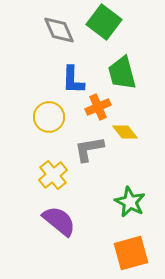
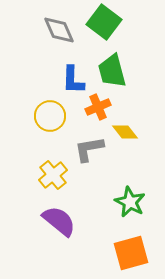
green trapezoid: moved 10 px left, 2 px up
yellow circle: moved 1 px right, 1 px up
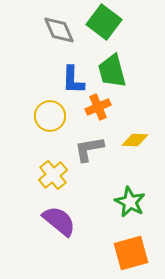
yellow diamond: moved 10 px right, 8 px down; rotated 48 degrees counterclockwise
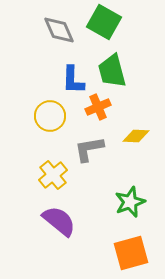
green square: rotated 8 degrees counterclockwise
yellow diamond: moved 1 px right, 4 px up
green star: rotated 24 degrees clockwise
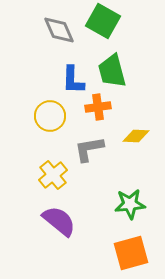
green square: moved 1 px left, 1 px up
orange cross: rotated 15 degrees clockwise
green star: moved 2 px down; rotated 16 degrees clockwise
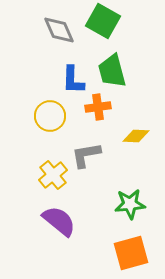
gray L-shape: moved 3 px left, 6 px down
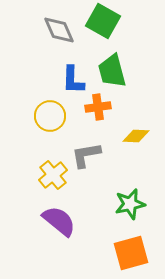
green star: rotated 8 degrees counterclockwise
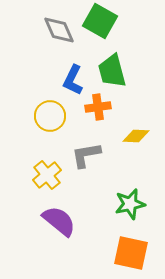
green square: moved 3 px left
blue L-shape: rotated 24 degrees clockwise
yellow cross: moved 6 px left
orange square: rotated 27 degrees clockwise
